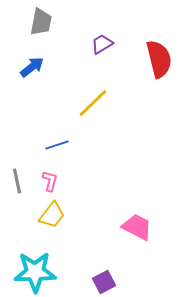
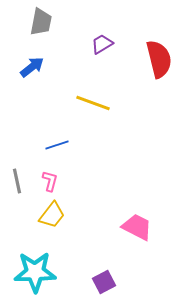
yellow line: rotated 64 degrees clockwise
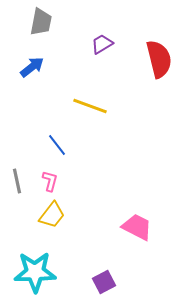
yellow line: moved 3 px left, 3 px down
blue line: rotated 70 degrees clockwise
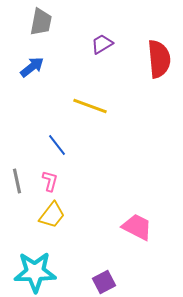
red semicircle: rotated 9 degrees clockwise
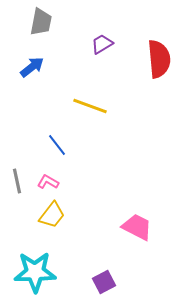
pink L-shape: moved 2 px left, 1 px down; rotated 75 degrees counterclockwise
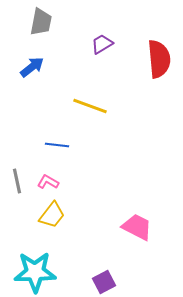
blue line: rotated 45 degrees counterclockwise
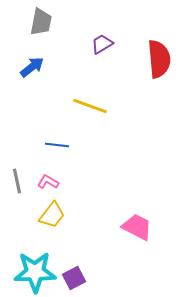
purple square: moved 30 px left, 4 px up
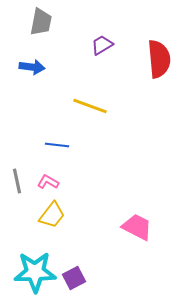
purple trapezoid: moved 1 px down
blue arrow: rotated 45 degrees clockwise
